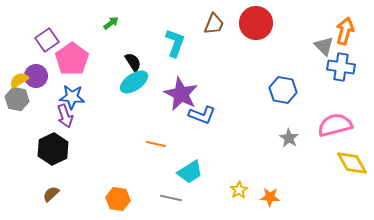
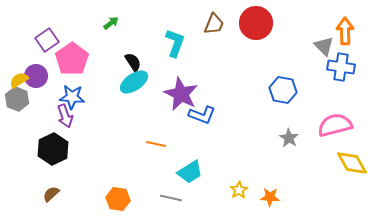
orange arrow: rotated 16 degrees counterclockwise
gray hexagon: rotated 10 degrees clockwise
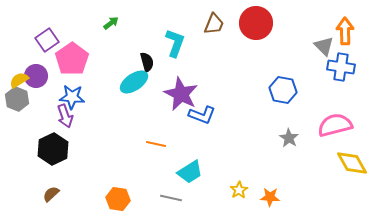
black semicircle: moved 14 px right; rotated 18 degrees clockwise
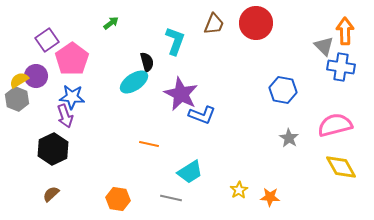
cyan L-shape: moved 2 px up
orange line: moved 7 px left
yellow diamond: moved 11 px left, 4 px down
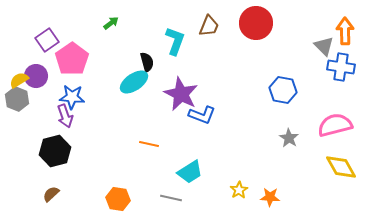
brown trapezoid: moved 5 px left, 2 px down
black hexagon: moved 2 px right, 2 px down; rotated 12 degrees clockwise
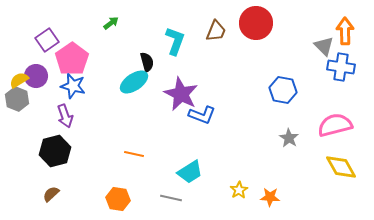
brown trapezoid: moved 7 px right, 5 px down
blue star: moved 1 px right, 11 px up; rotated 10 degrees clockwise
orange line: moved 15 px left, 10 px down
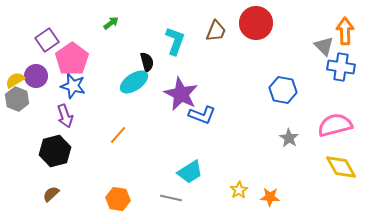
yellow semicircle: moved 4 px left
orange line: moved 16 px left, 19 px up; rotated 60 degrees counterclockwise
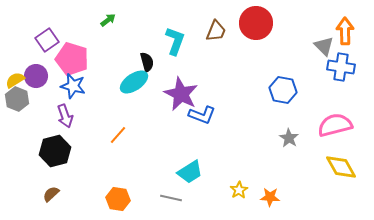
green arrow: moved 3 px left, 3 px up
pink pentagon: rotated 20 degrees counterclockwise
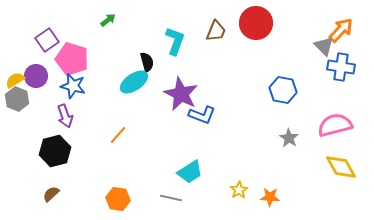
orange arrow: moved 4 px left, 1 px up; rotated 44 degrees clockwise
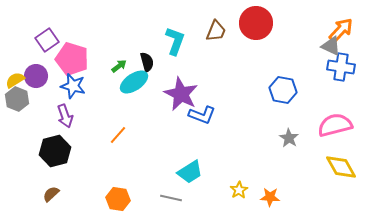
green arrow: moved 11 px right, 46 px down
gray triangle: moved 7 px right; rotated 20 degrees counterclockwise
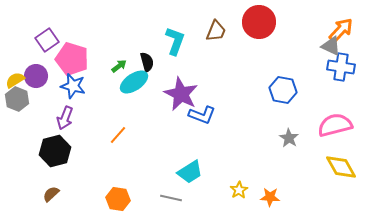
red circle: moved 3 px right, 1 px up
purple arrow: moved 2 px down; rotated 40 degrees clockwise
